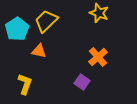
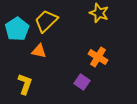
orange cross: rotated 18 degrees counterclockwise
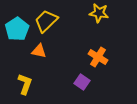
yellow star: rotated 12 degrees counterclockwise
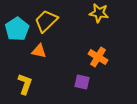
purple square: rotated 21 degrees counterclockwise
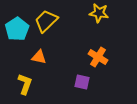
orange triangle: moved 6 px down
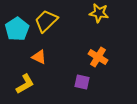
orange triangle: rotated 14 degrees clockwise
yellow L-shape: rotated 40 degrees clockwise
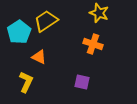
yellow star: rotated 12 degrees clockwise
yellow trapezoid: rotated 10 degrees clockwise
cyan pentagon: moved 2 px right, 3 px down
orange cross: moved 5 px left, 13 px up; rotated 12 degrees counterclockwise
yellow L-shape: moved 1 px right, 2 px up; rotated 35 degrees counterclockwise
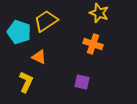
cyan pentagon: rotated 20 degrees counterclockwise
